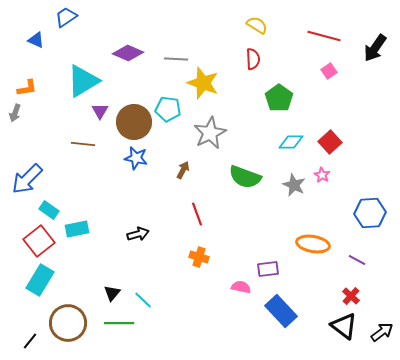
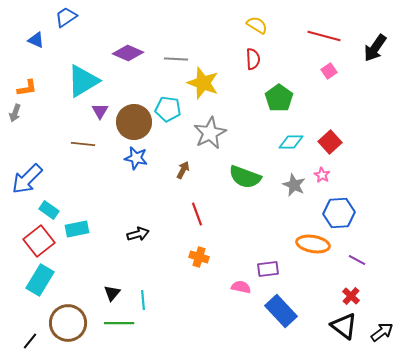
blue hexagon at (370, 213): moved 31 px left
cyan line at (143, 300): rotated 42 degrees clockwise
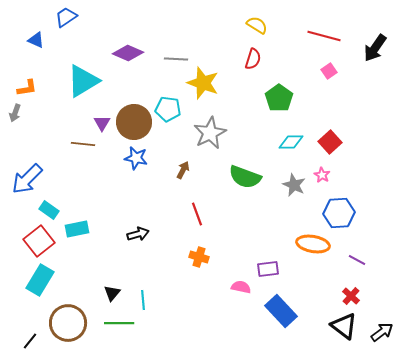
red semicircle at (253, 59): rotated 20 degrees clockwise
purple triangle at (100, 111): moved 2 px right, 12 px down
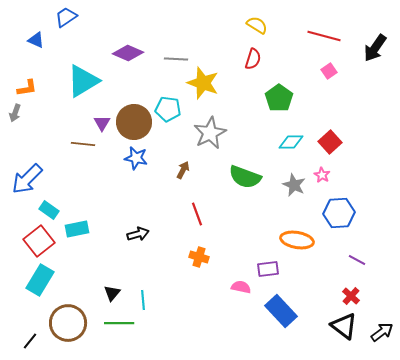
orange ellipse at (313, 244): moved 16 px left, 4 px up
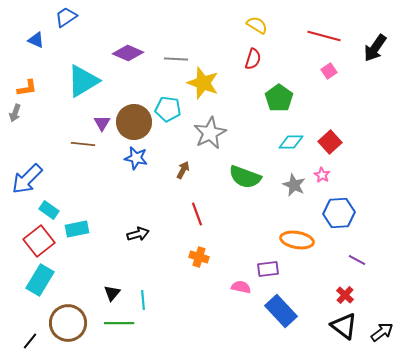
red cross at (351, 296): moved 6 px left, 1 px up
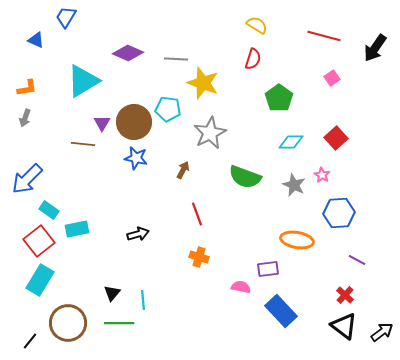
blue trapezoid at (66, 17): rotated 25 degrees counterclockwise
pink square at (329, 71): moved 3 px right, 7 px down
gray arrow at (15, 113): moved 10 px right, 5 px down
red square at (330, 142): moved 6 px right, 4 px up
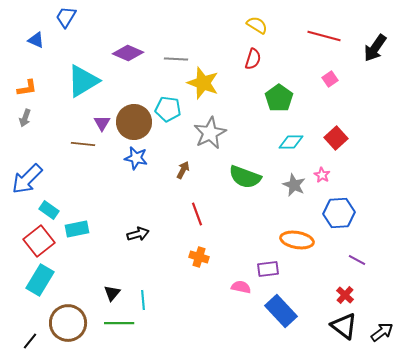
pink square at (332, 78): moved 2 px left, 1 px down
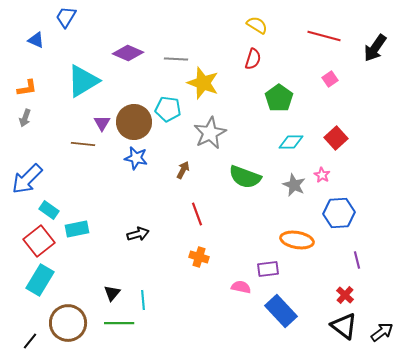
purple line at (357, 260): rotated 48 degrees clockwise
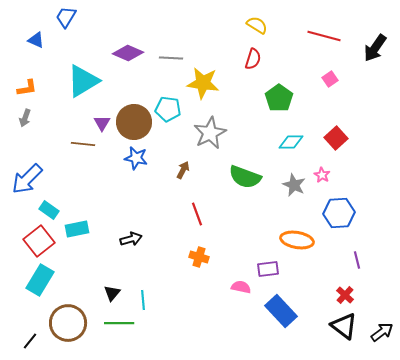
gray line at (176, 59): moved 5 px left, 1 px up
yellow star at (203, 83): rotated 12 degrees counterclockwise
black arrow at (138, 234): moved 7 px left, 5 px down
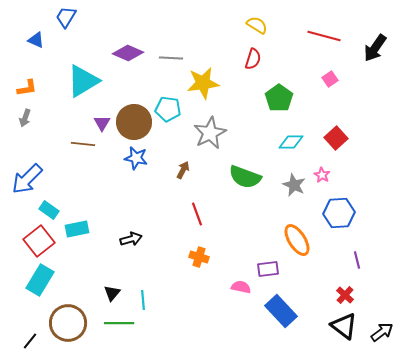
yellow star at (203, 83): rotated 16 degrees counterclockwise
orange ellipse at (297, 240): rotated 48 degrees clockwise
